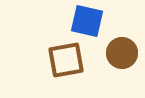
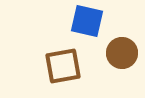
brown square: moved 3 px left, 6 px down
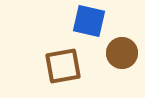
blue square: moved 2 px right
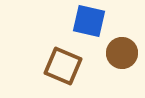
brown square: rotated 33 degrees clockwise
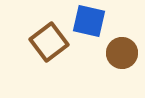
brown square: moved 14 px left, 24 px up; rotated 30 degrees clockwise
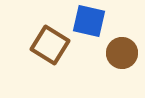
brown square: moved 1 px right, 3 px down; rotated 21 degrees counterclockwise
